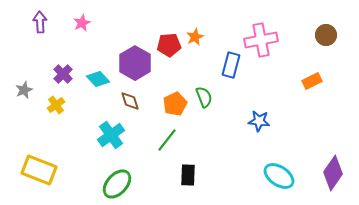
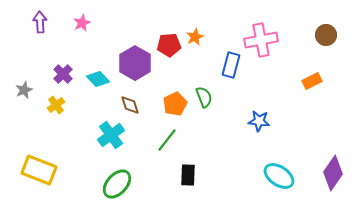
brown diamond: moved 4 px down
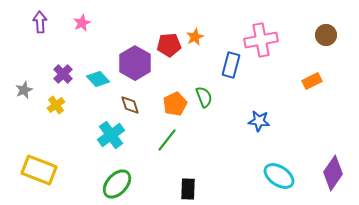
black rectangle: moved 14 px down
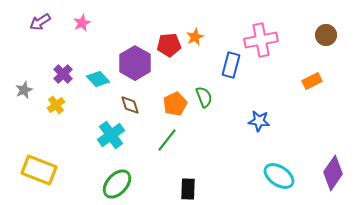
purple arrow: rotated 120 degrees counterclockwise
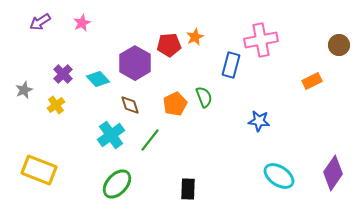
brown circle: moved 13 px right, 10 px down
green line: moved 17 px left
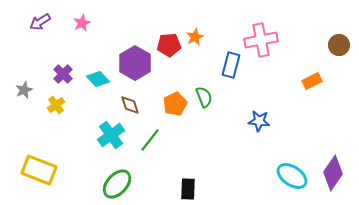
cyan ellipse: moved 13 px right
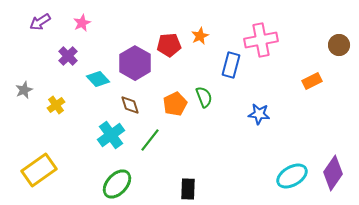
orange star: moved 5 px right, 1 px up
purple cross: moved 5 px right, 18 px up
blue star: moved 7 px up
yellow rectangle: rotated 56 degrees counterclockwise
cyan ellipse: rotated 64 degrees counterclockwise
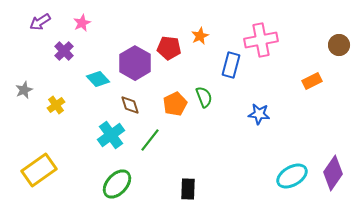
red pentagon: moved 3 px down; rotated 10 degrees clockwise
purple cross: moved 4 px left, 5 px up
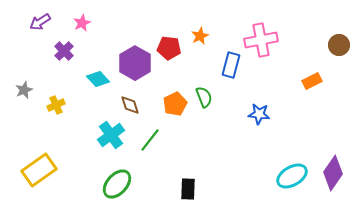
yellow cross: rotated 12 degrees clockwise
